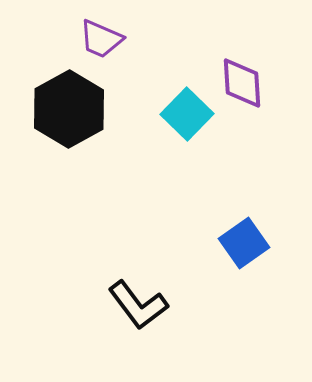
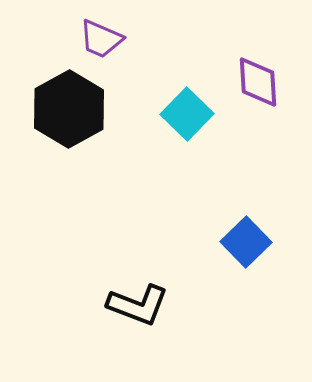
purple diamond: moved 16 px right, 1 px up
blue square: moved 2 px right, 1 px up; rotated 9 degrees counterclockwise
black L-shape: rotated 32 degrees counterclockwise
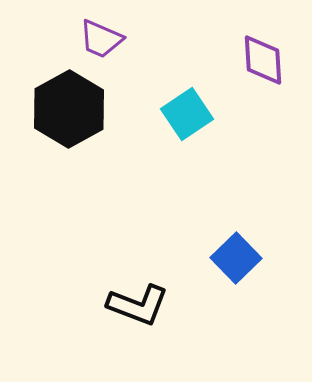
purple diamond: moved 5 px right, 22 px up
cyan square: rotated 12 degrees clockwise
blue square: moved 10 px left, 16 px down
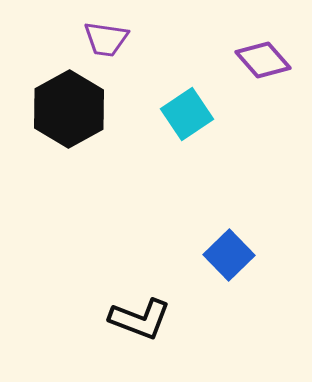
purple trapezoid: moved 5 px right; rotated 15 degrees counterclockwise
purple diamond: rotated 38 degrees counterclockwise
blue square: moved 7 px left, 3 px up
black L-shape: moved 2 px right, 14 px down
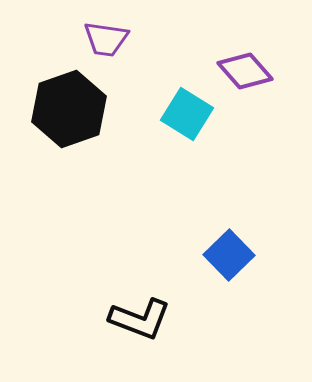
purple diamond: moved 18 px left, 11 px down
black hexagon: rotated 10 degrees clockwise
cyan square: rotated 24 degrees counterclockwise
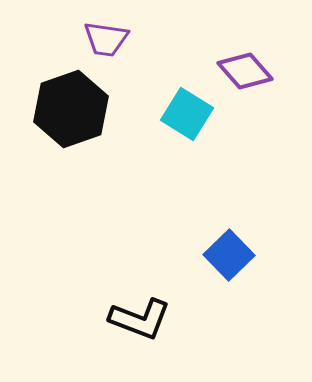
black hexagon: moved 2 px right
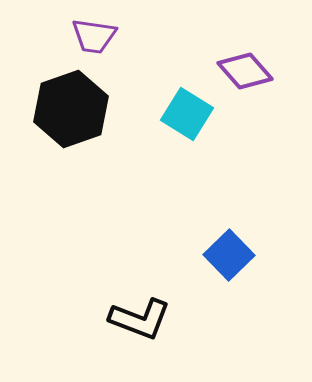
purple trapezoid: moved 12 px left, 3 px up
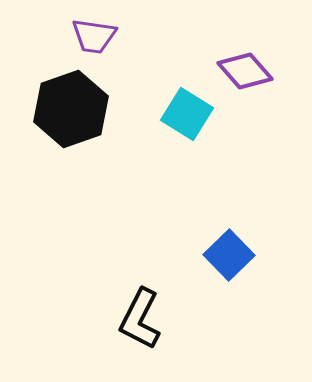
black L-shape: rotated 96 degrees clockwise
